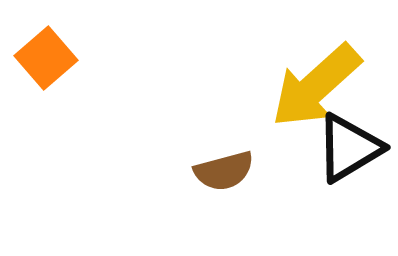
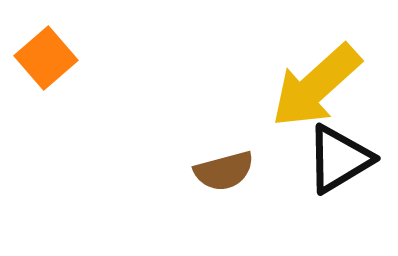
black triangle: moved 10 px left, 11 px down
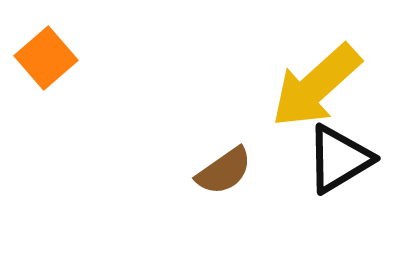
brown semicircle: rotated 20 degrees counterclockwise
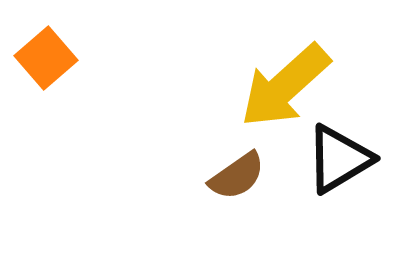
yellow arrow: moved 31 px left
brown semicircle: moved 13 px right, 5 px down
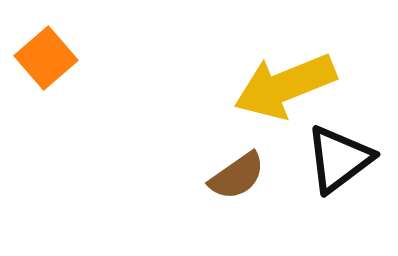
yellow arrow: rotated 20 degrees clockwise
black triangle: rotated 6 degrees counterclockwise
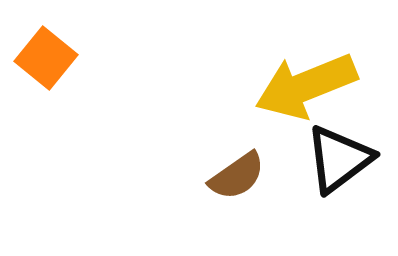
orange square: rotated 10 degrees counterclockwise
yellow arrow: moved 21 px right
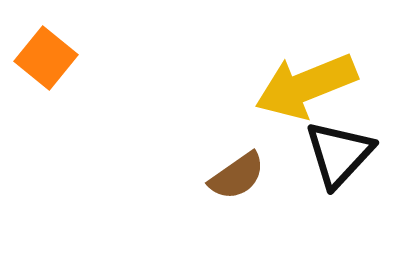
black triangle: moved 5 px up; rotated 10 degrees counterclockwise
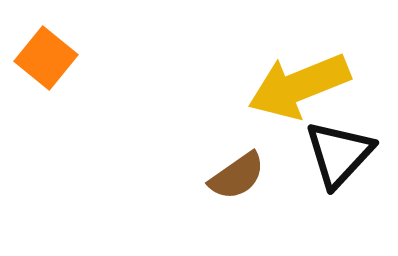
yellow arrow: moved 7 px left
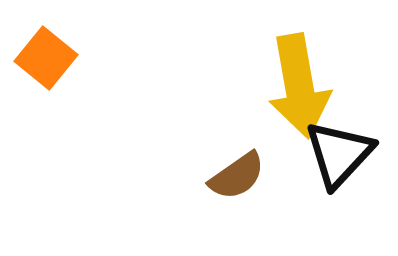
yellow arrow: rotated 78 degrees counterclockwise
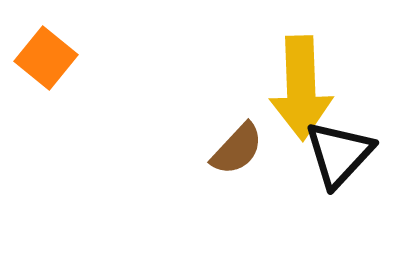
yellow arrow: moved 2 px right, 2 px down; rotated 8 degrees clockwise
brown semicircle: moved 27 px up; rotated 12 degrees counterclockwise
